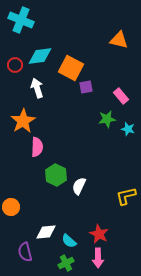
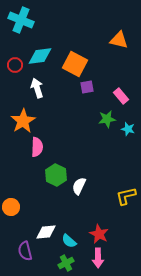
orange square: moved 4 px right, 4 px up
purple square: moved 1 px right
purple semicircle: moved 1 px up
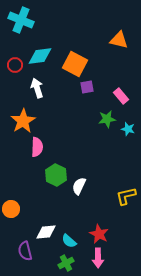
orange circle: moved 2 px down
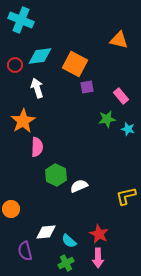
white semicircle: rotated 42 degrees clockwise
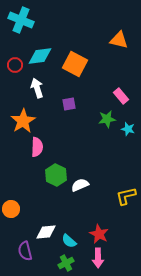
purple square: moved 18 px left, 17 px down
white semicircle: moved 1 px right, 1 px up
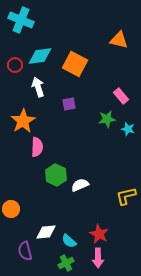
white arrow: moved 1 px right, 1 px up
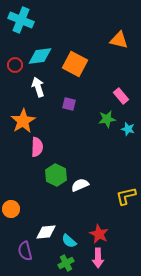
purple square: rotated 24 degrees clockwise
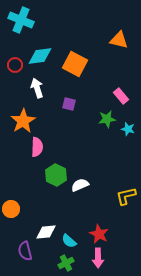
white arrow: moved 1 px left, 1 px down
